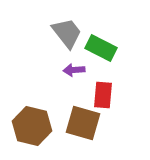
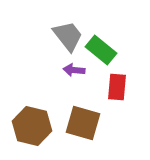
gray trapezoid: moved 1 px right, 3 px down
green rectangle: moved 2 px down; rotated 12 degrees clockwise
purple arrow: rotated 10 degrees clockwise
red rectangle: moved 14 px right, 8 px up
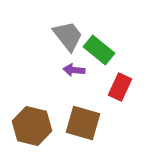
green rectangle: moved 2 px left
red rectangle: moved 3 px right; rotated 20 degrees clockwise
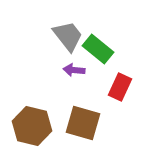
green rectangle: moved 1 px left, 1 px up
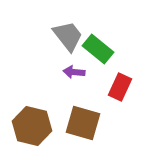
purple arrow: moved 2 px down
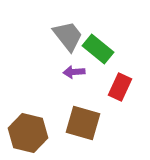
purple arrow: rotated 10 degrees counterclockwise
brown hexagon: moved 4 px left, 7 px down
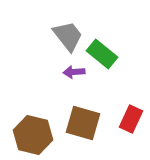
green rectangle: moved 4 px right, 5 px down
red rectangle: moved 11 px right, 32 px down
brown hexagon: moved 5 px right, 2 px down
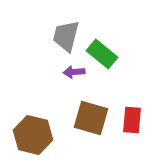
gray trapezoid: moved 2 px left; rotated 128 degrees counterclockwise
red rectangle: moved 1 px right, 1 px down; rotated 20 degrees counterclockwise
brown square: moved 8 px right, 5 px up
